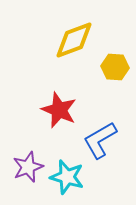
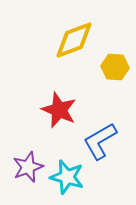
blue L-shape: moved 1 px down
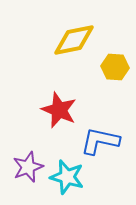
yellow diamond: rotated 9 degrees clockwise
blue L-shape: rotated 42 degrees clockwise
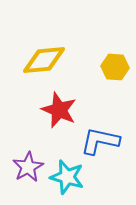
yellow diamond: moved 30 px left, 20 px down; rotated 6 degrees clockwise
purple star: rotated 8 degrees counterclockwise
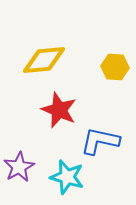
purple star: moved 9 px left
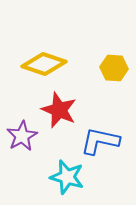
yellow diamond: moved 4 px down; rotated 24 degrees clockwise
yellow hexagon: moved 1 px left, 1 px down
purple star: moved 3 px right, 31 px up
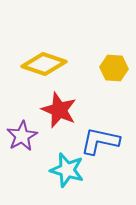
cyan star: moved 7 px up
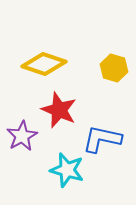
yellow hexagon: rotated 12 degrees clockwise
blue L-shape: moved 2 px right, 2 px up
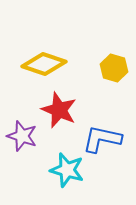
purple star: rotated 24 degrees counterclockwise
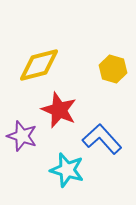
yellow diamond: moved 5 px left, 1 px down; rotated 33 degrees counterclockwise
yellow hexagon: moved 1 px left, 1 px down
blue L-shape: rotated 36 degrees clockwise
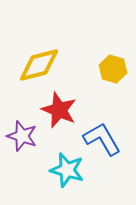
blue L-shape: rotated 12 degrees clockwise
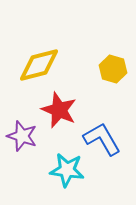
cyan star: rotated 8 degrees counterclockwise
